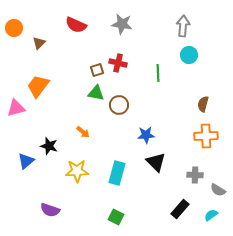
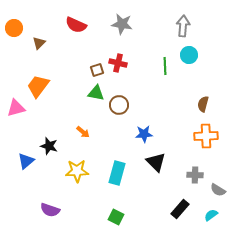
green line: moved 7 px right, 7 px up
blue star: moved 2 px left, 1 px up
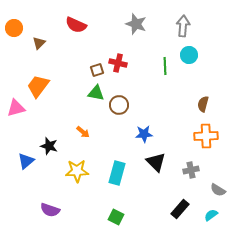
gray star: moved 14 px right; rotated 10 degrees clockwise
gray cross: moved 4 px left, 5 px up; rotated 14 degrees counterclockwise
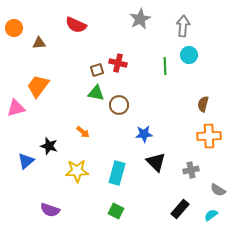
gray star: moved 4 px right, 5 px up; rotated 25 degrees clockwise
brown triangle: rotated 40 degrees clockwise
orange cross: moved 3 px right
green square: moved 6 px up
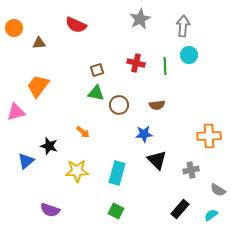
red cross: moved 18 px right
brown semicircle: moved 46 px left, 1 px down; rotated 112 degrees counterclockwise
pink triangle: moved 4 px down
black triangle: moved 1 px right, 2 px up
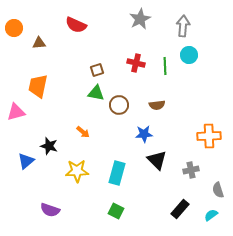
orange trapezoid: rotated 25 degrees counterclockwise
gray semicircle: rotated 42 degrees clockwise
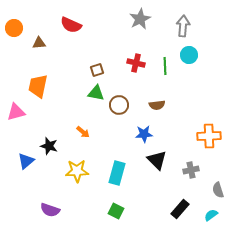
red semicircle: moved 5 px left
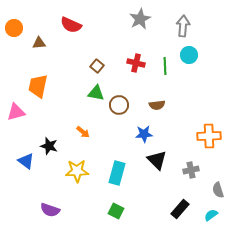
brown square: moved 4 px up; rotated 32 degrees counterclockwise
blue triangle: rotated 42 degrees counterclockwise
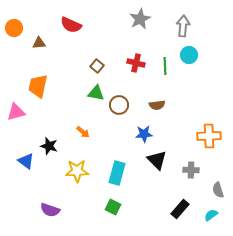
gray cross: rotated 14 degrees clockwise
green square: moved 3 px left, 4 px up
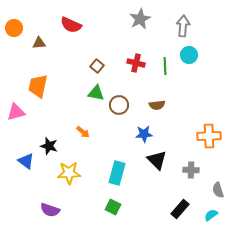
yellow star: moved 8 px left, 2 px down
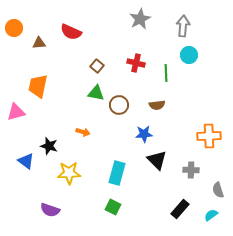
red semicircle: moved 7 px down
green line: moved 1 px right, 7 px down
orange arrow: rotated 24 degrees counterclockwise
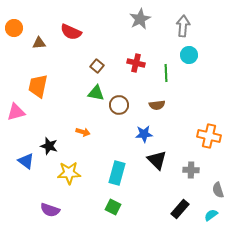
orange cross: rotated 15 degrees clockwise
